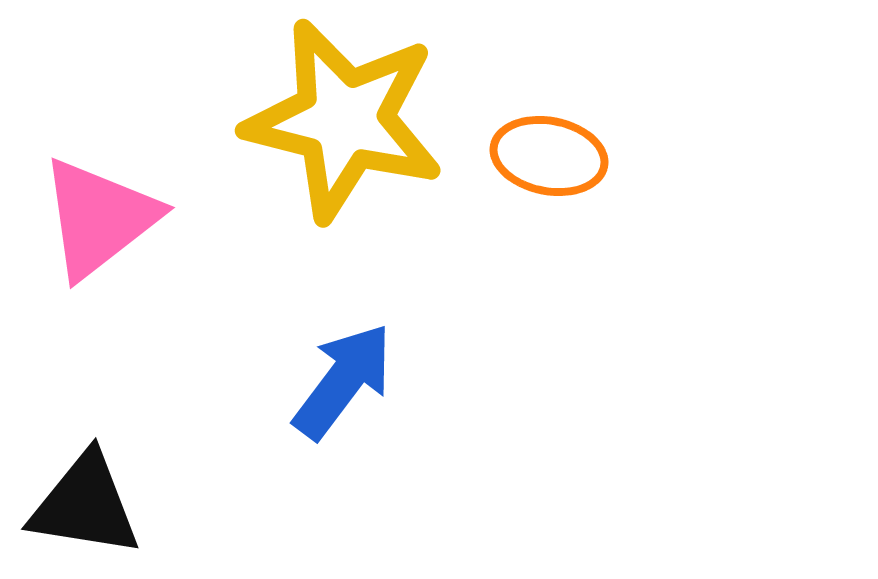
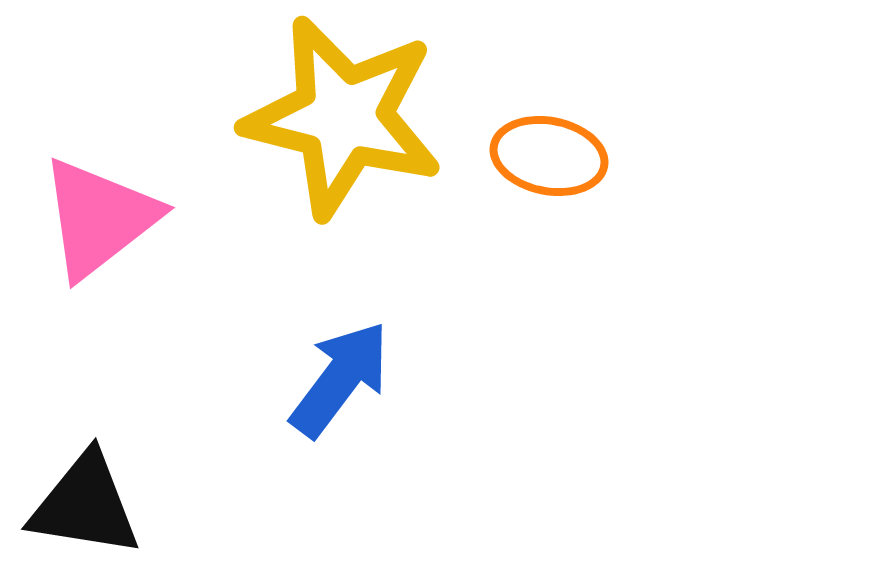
yellow star: moved 1 px left, 3 px up
blue arrow: moved 3 px left, 2 px up
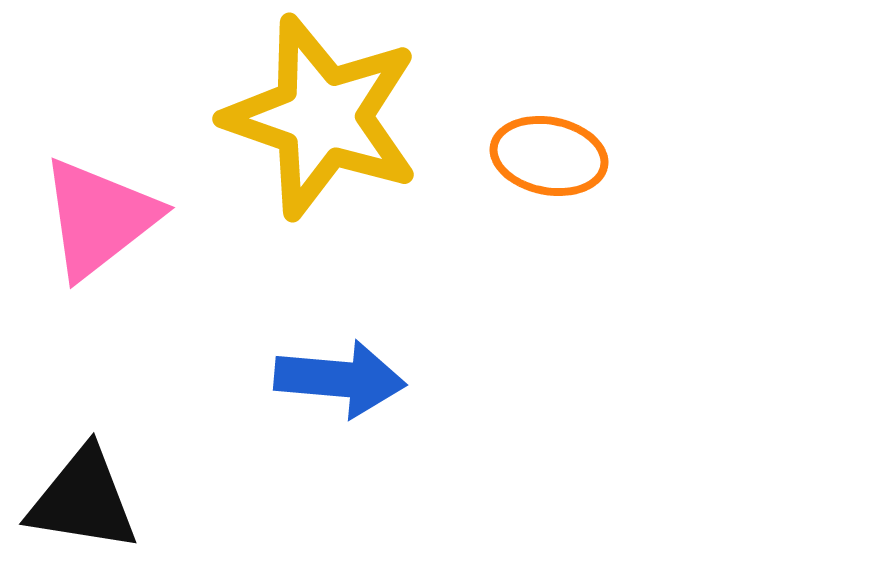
yellow star: moved 21 px left; rotated 5 degrees clockwise
blue arrow: rotated 58 degrees clockwise
black triangle: moved 2 px left, 5 px up
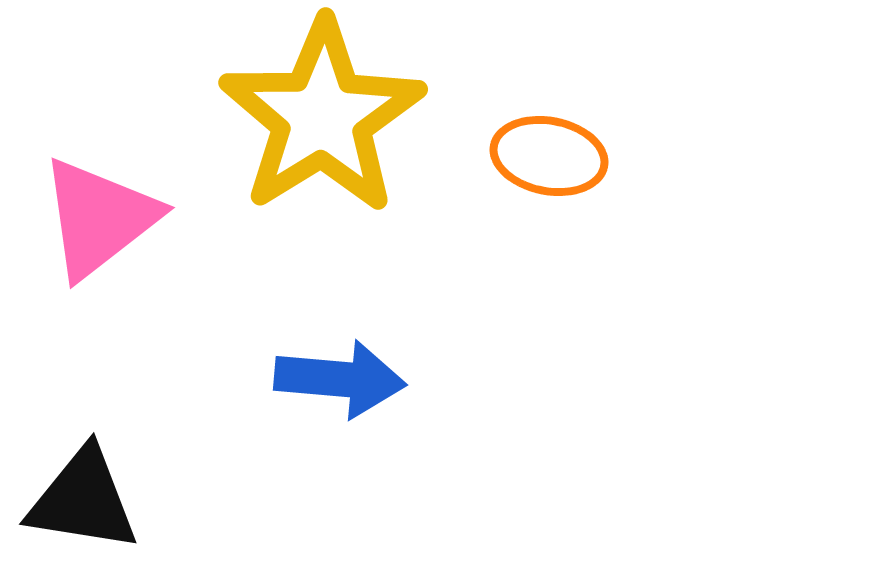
yellow star: rotated 21 degrees clockwise
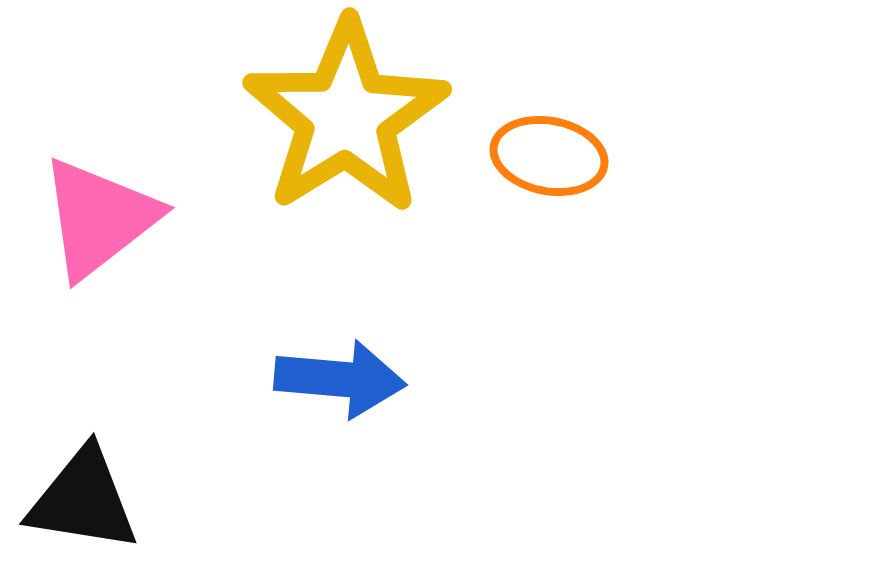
yellow star: moved 24 px right
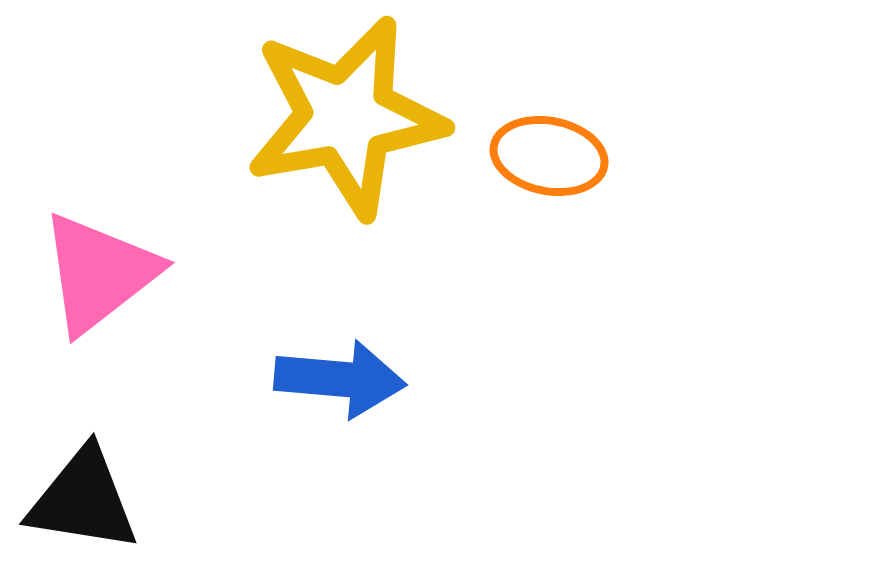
yellow star: rotated 22 degrees clockwise
pink triangle: moved 55 px down
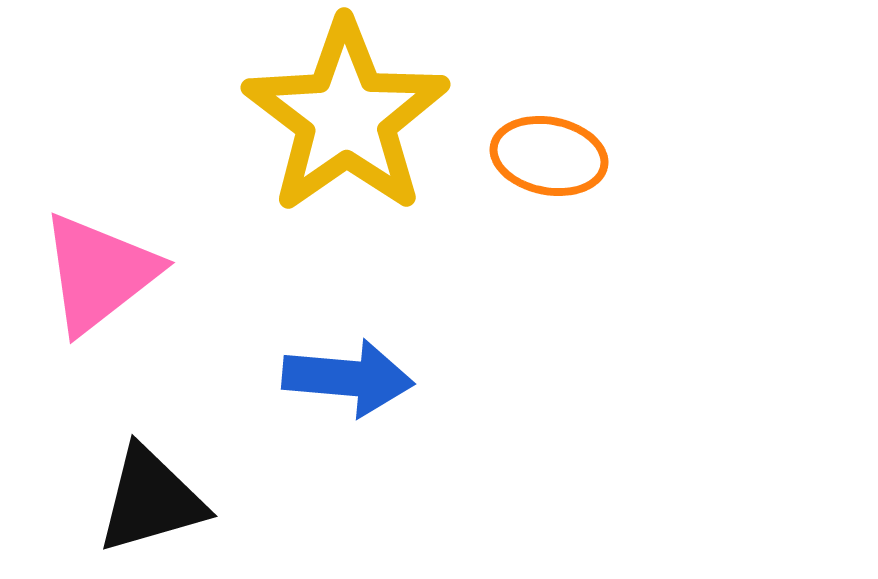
yellow star: rotated 25 degrees counterclockwise
blue arrow: moved 8 px right, 1 px up
black triangle: moved 68 px right; rotated 25 degrees counterclockwise
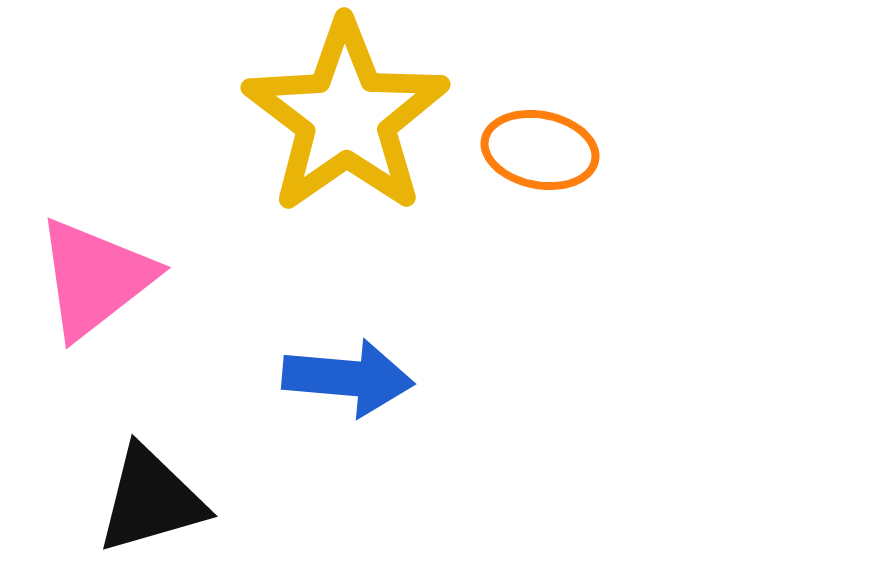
orange ellipse: moved 9 px left, 6 px up
pink triangle: moved 4 px left, 5 px down
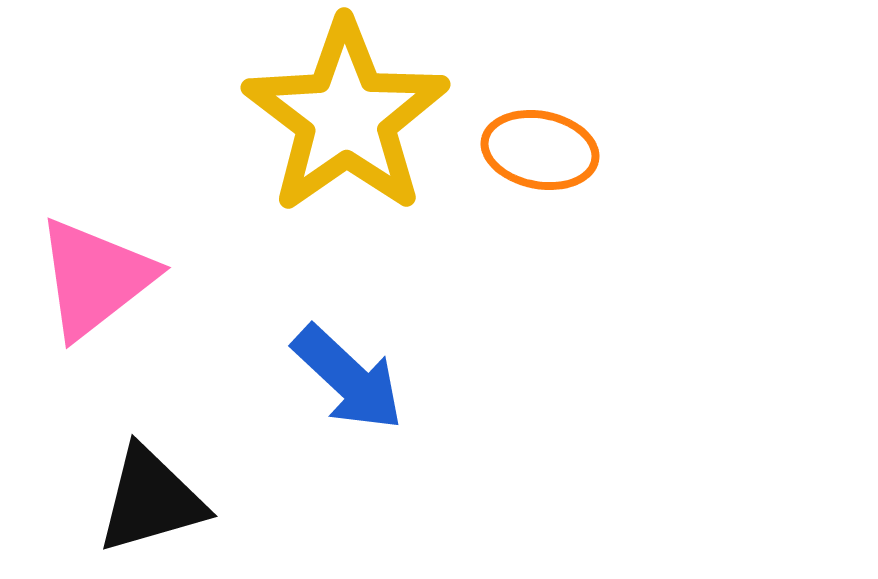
blue arrow: rotated 38 degrees clockwise
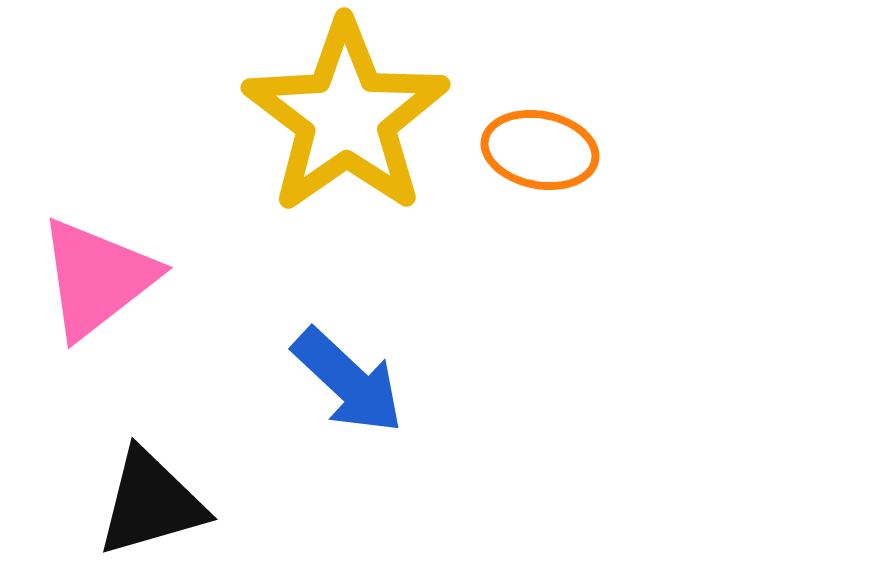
pink triangle: moved 2 px right
blue arrow: moved 3 px down
black triangle: moved 3 px down
